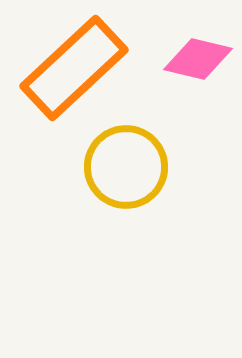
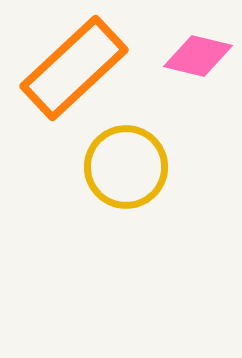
pink diamond: moved 3 px up
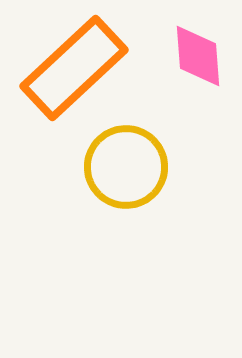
pink diamond: rotated 72 degrees clockwise
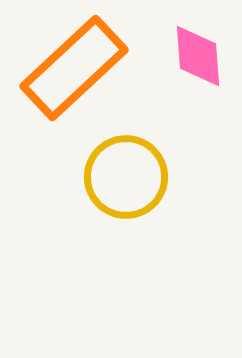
yellow circle: moved 10 px down
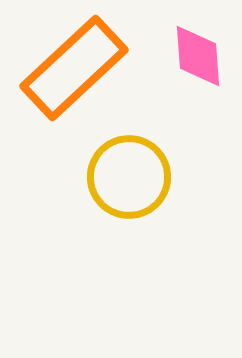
yellow circle: moved 3 px right
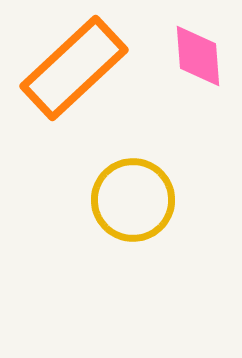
yellow circle: moved 4 px right, 23 px down
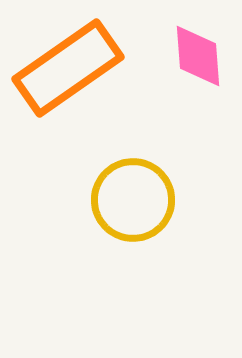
orange rectangle: moved 6 px left; rotated 8 degrees clockwise
